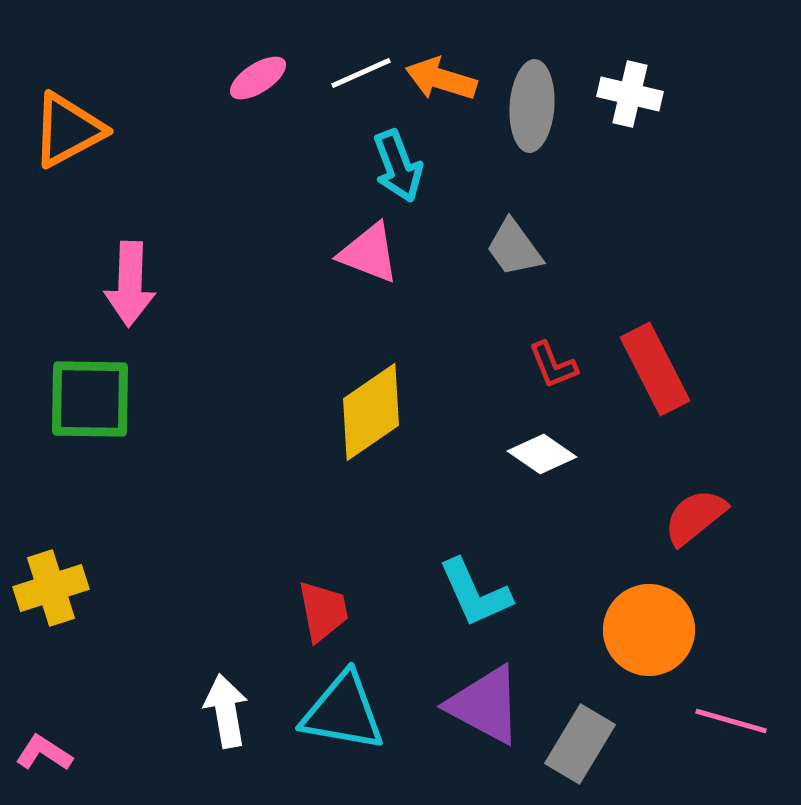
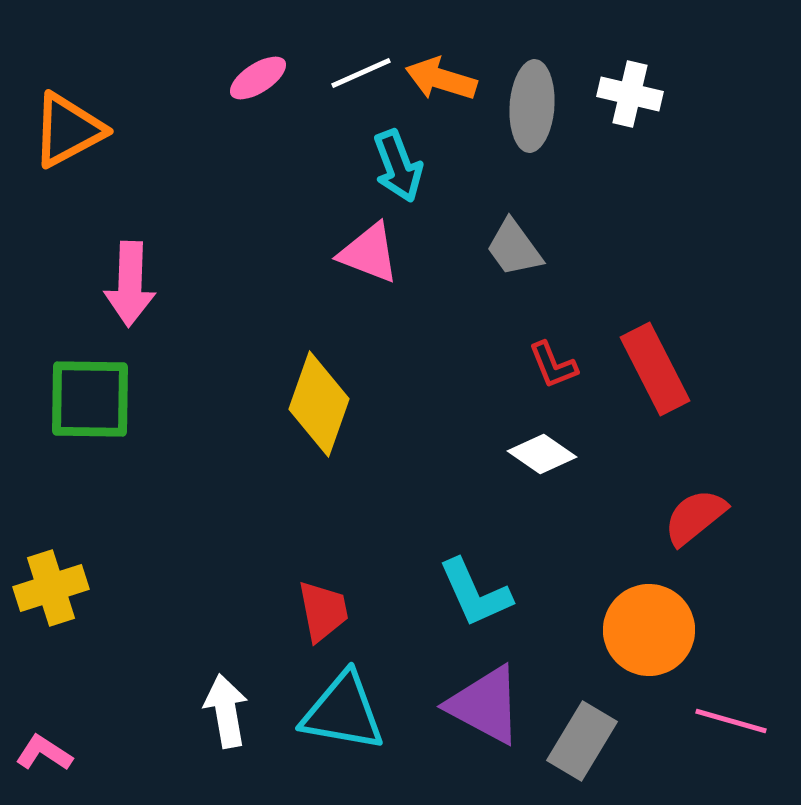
yellow diamond: moved 52 px left, 8 px up; rotated 36 degrees counterclockwise
gray rectangle: moved 2 px right, 3 px up
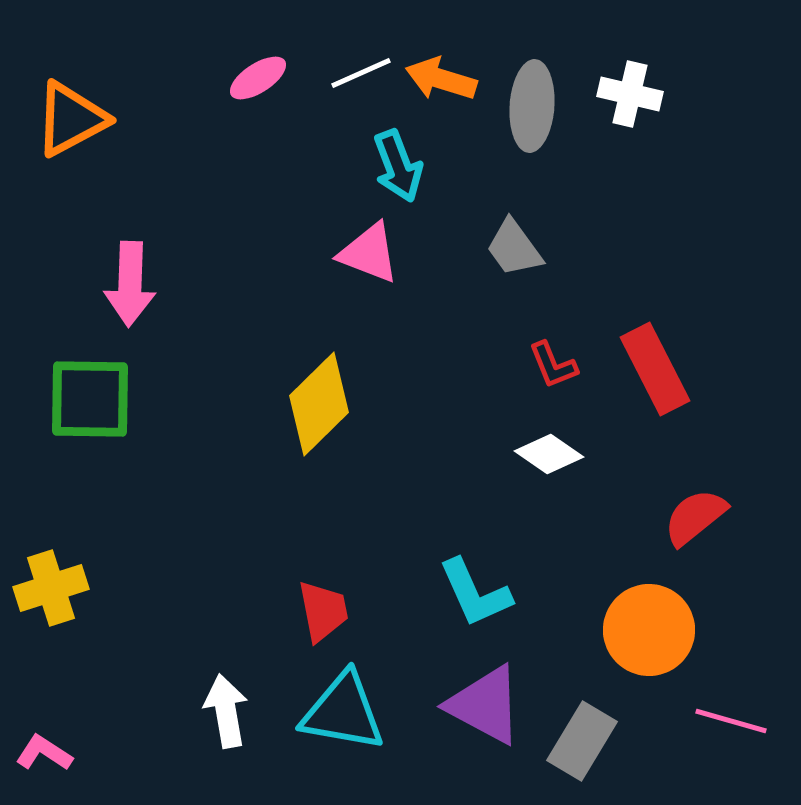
orange triangle: moved 3 px right, 11 px up
yellow diamond: rotated 26 degrees clockwise
white diamond: moved 7 px right
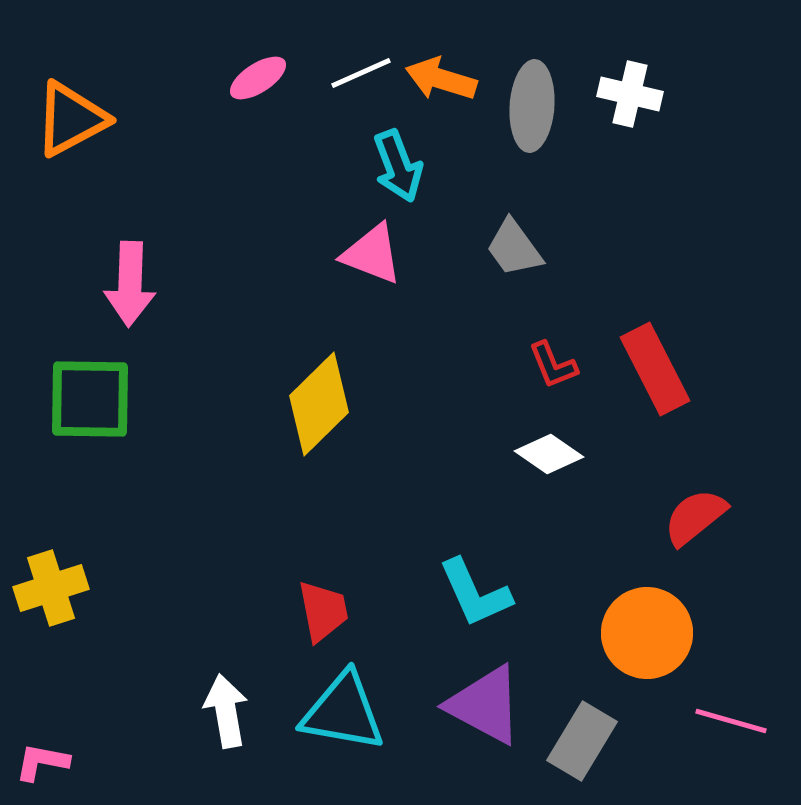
pink triangle: moved 3 px right, 1 px down
orange circle: moved 2 px left, 3 px down
pink L-shape: moved 2 px left, 9 px down; rotated 22 degrees counterclockwise
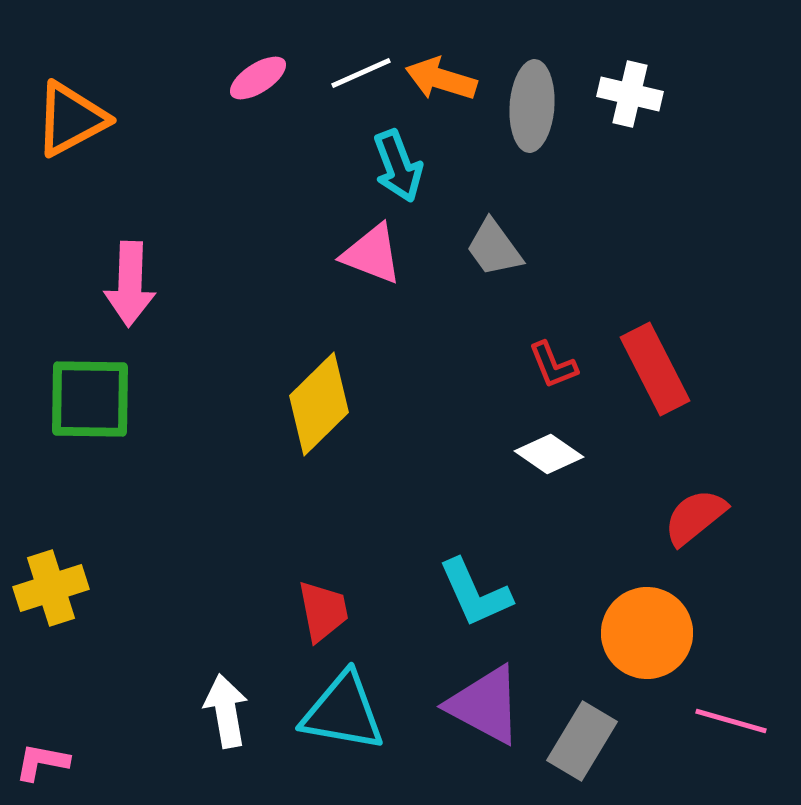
gray trapezoid: moved 20 px left
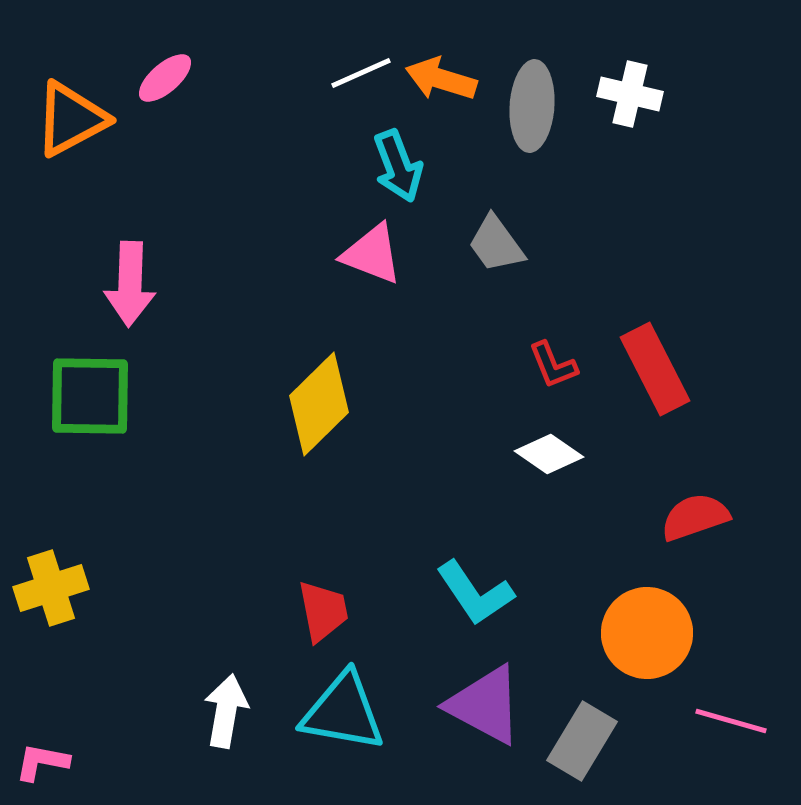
pink ellipse: moved 93 px left; rotated 8 degrees counterclockwise
gray trapezoid: moved 2 px right, 4 px up
green square: moved 3 px up
red semicircle: rotated 20 degrees clockwise
cyan L-shape: rotated 10 degrees counterclockwise
white arrow: rotated 20 degrees clockwise
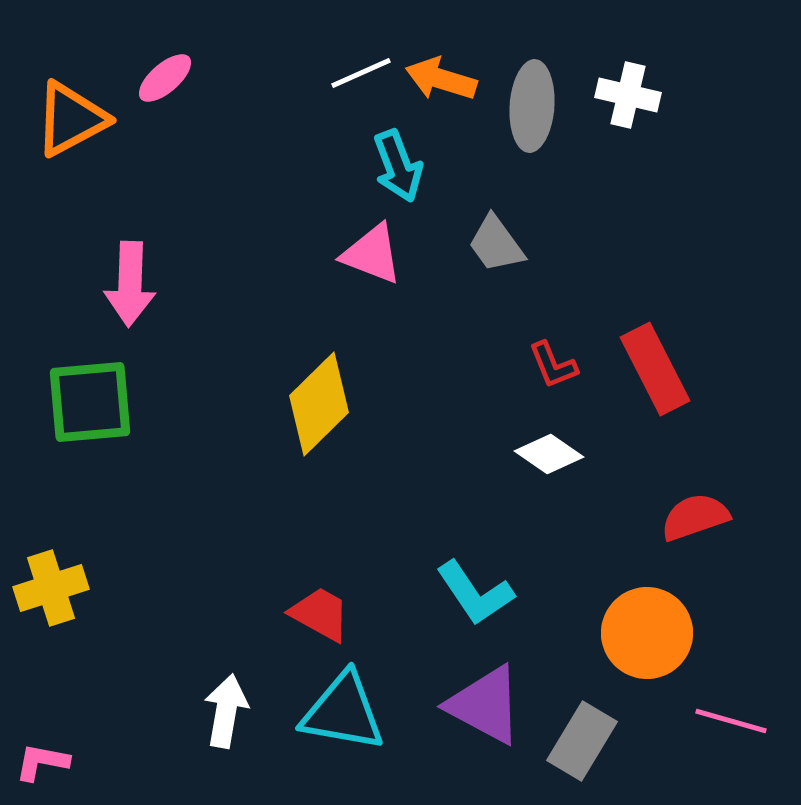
white cross: moved 2 px left, 1 px down
green square: moved 6 px down; rotated 6 degrees counterclockwise
red trapezoid: moved 3 px left, 3 px down; rotated 50 degrees counterclockwise
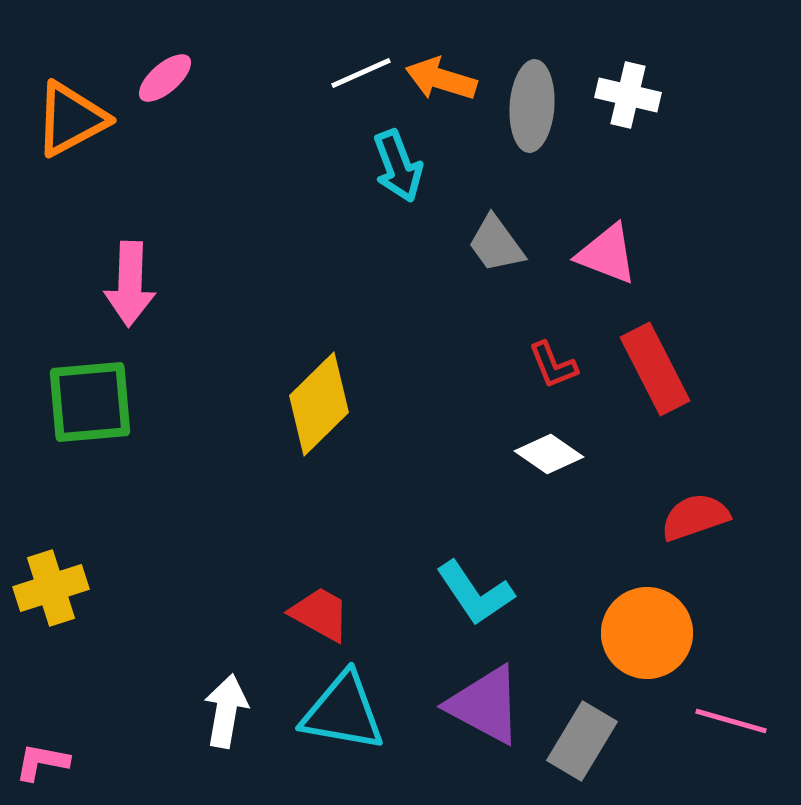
pink triangle: moved 235 px right
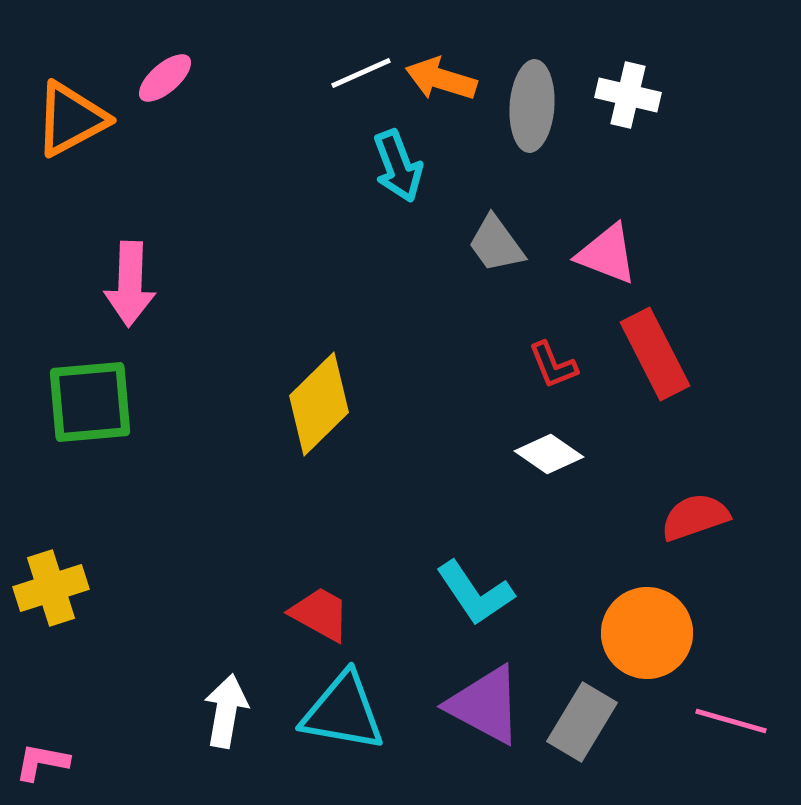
red rectangle: moved 15 px up
gray rectangle: moved 19 px up
